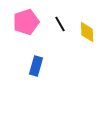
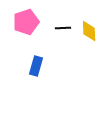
black line: moved 3 px right, 4 px down; rotated 63 degrees counterclockwise
yellow diamond: moved 2 px right, 1 px up
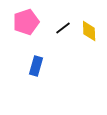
black line: rotated 35 degrees counterclockwise
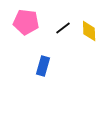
pink pentagon: rotated 25 degrees clockwise
blue rectangle: moved 7 px right
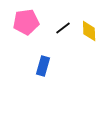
pink pentagon: rotated 15 degrees counterclockwise
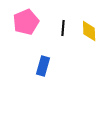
pink pentagon: rotated 15 degrees counterclockwise
black line: rotated 49 degrees counterclockwise
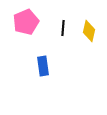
yellow diamond: rotated 15 degrees clockwise
blue rectangle: rotated 24 degrees counterclockwise
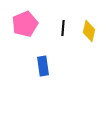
pink pentagon: moved 1 px left, 2 px down
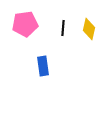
pink pentagon: rotated 15 degrees clockwise
yellow diamond: moved 2 px up
